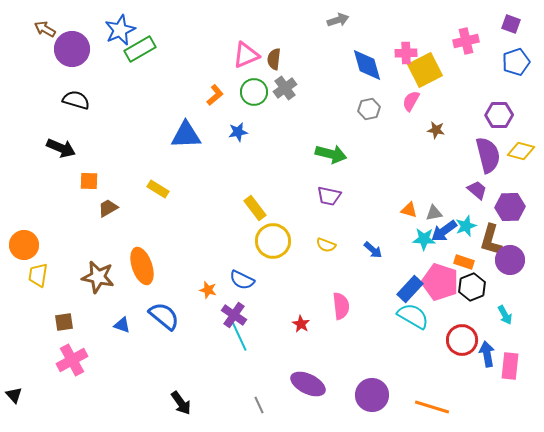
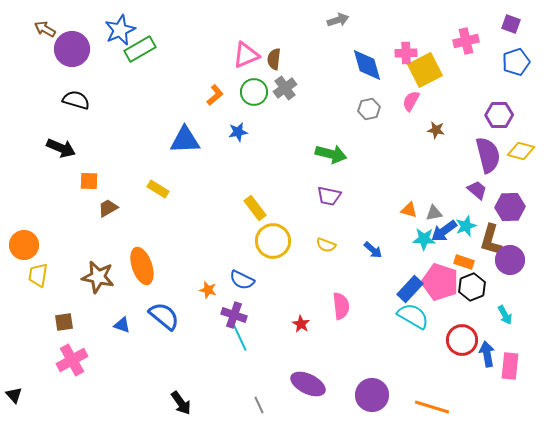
blue triangle at (186, 135): moved 1 px left, 5 px down
purple cross at (234, 315): rotated 15 degrees counterclockwise
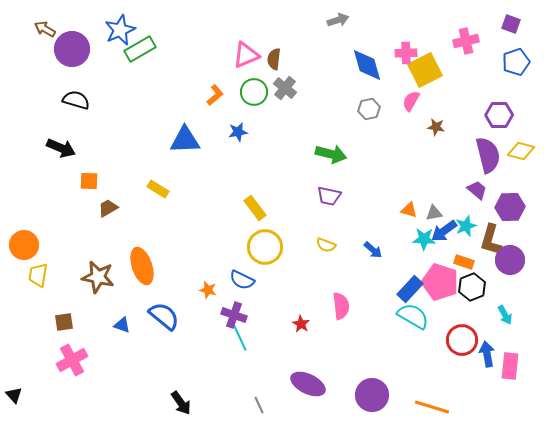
gray cross at (285, 88): rotated 15 degrees counterclockwise
brown star at (436, 130): moved 3 px up
yellow circle at (273, 241): moved 8 px left, 6 px down
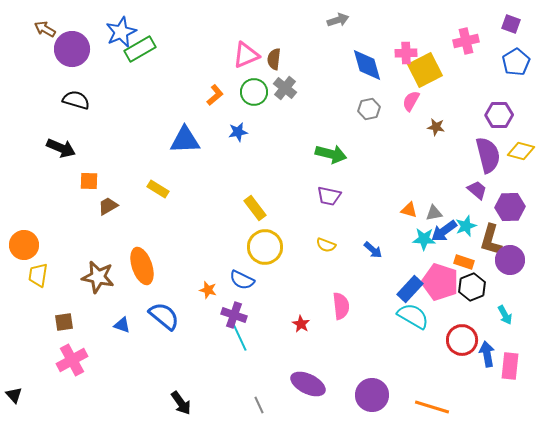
blue star at (120, 30): moved 1 px right, 2 px down
blue pentagon at (516, 62): rotated 12 degrees counterclockwise
brown trapezoid at (108, 208): moved 2 px up
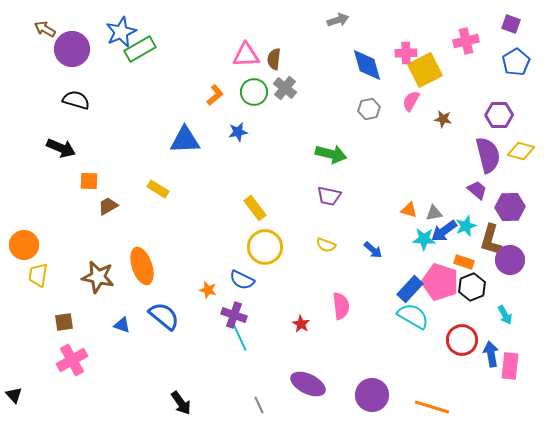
pink triangle at (246, 55): rotated 20 degrees clockwise
brown star at (436, 127): moved 7 px right, 8 px up
blue arrow at (487, 354): moved 4 px right
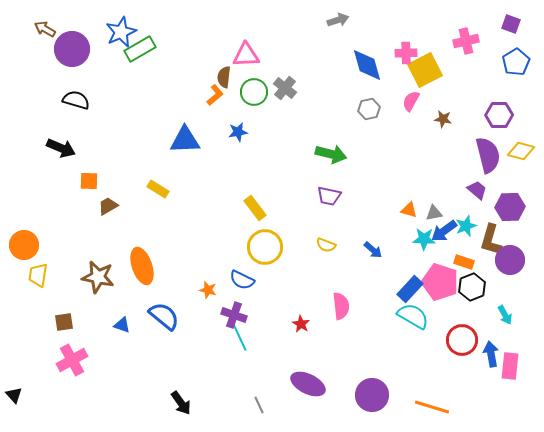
brown semicircle at (274, 59): moved 50 px left, 18 px down
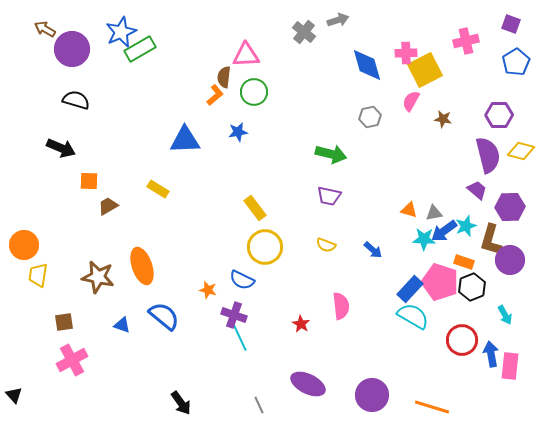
gray cross at (285, 88): moved 19 px right, 56 px up
gray hexagon at (369, 109): moved 1 px right, 8 px down
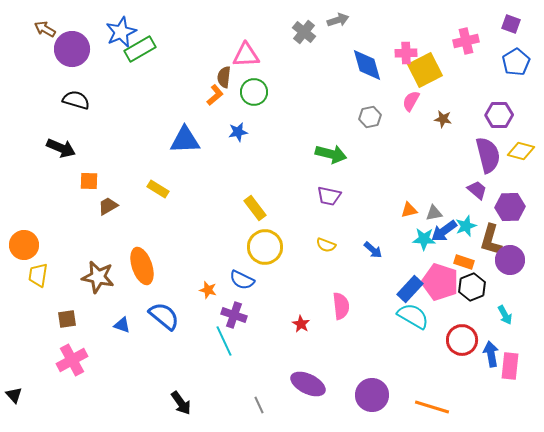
orange triangle at (409, 210): rotated 30 degrees counterclockwise
brown square at (64, 322): moved 3 px right, 3 px up
cyan line at (239, 336): moved 15 px left, 5 px down
